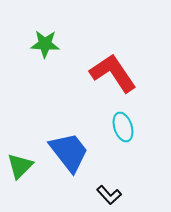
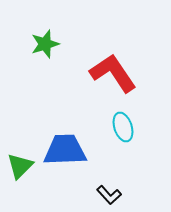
green star: rotated 20 degrees counterclockwise
blue trapezoid: moved 4 px left, 2 px up; rotated 54 degrees counterclockwise
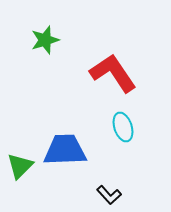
green star: moved 4 px up
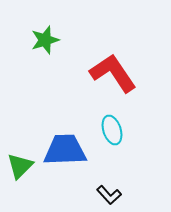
cyan ellipse: moved 11 px left, 3 px down
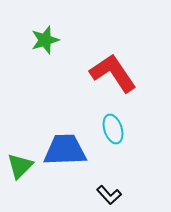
cyan ellipse: moved 1 px right, 1 px up
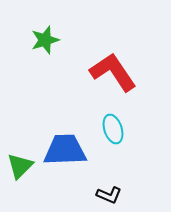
red L-shape: moved 1 px up
black L-shape: rotated 25 degrees counterclockwise
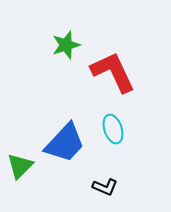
green star: moved 21 px right, 5 px down
red L-shape: rotated 9 degrees clockwise
blue trapezoid: moved 7 px up; rotated 135 degrees clockwise
black L-shape: moved 4 px left, 8 px up
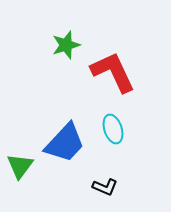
green triangle: rotated 8 degrees counterclockwise
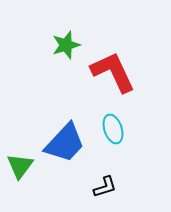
black L-shape: rotated 40 degrees counterclockwise
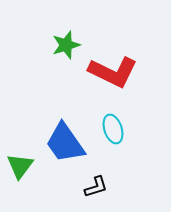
red L-shape: rotated 141 degrees clockwise
blue trapezoid: rotated 102 degrees clockwise
black L-shape: moved 9 px left
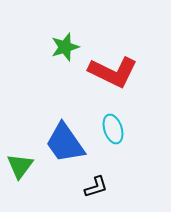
green star: moved 1 px left, 2 px down
